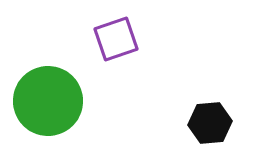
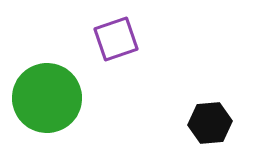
green circle: moved 1 px left, 3 px up
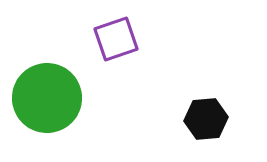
black hexagon: moved 4 px left, 4 px up
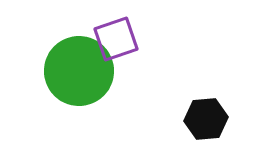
green circle: moved 32 px right, 27 px up
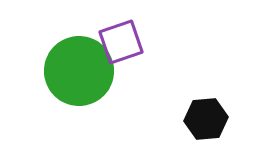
purple square: moved 5 px right, 3 px down
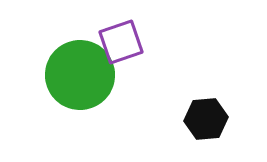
green circle: moved 1 px right, 4 px down
